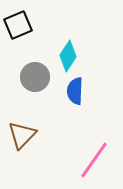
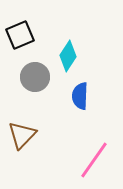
black square: moved 2 px right, 10 px down
blue semicircle: moved 5 px right, 5 px down
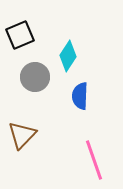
pink line: rotated 54 degrees counterclockwise
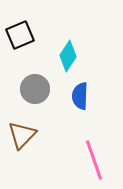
gray circle: moved 12 px down
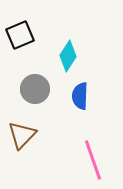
pink line: moved 1 px left
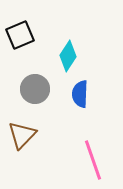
blue semicircle: moved 2 px up
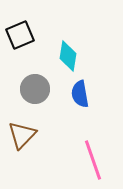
cyan diamond: rotated 24 degrees counterclockwise
blue semicircle: rotated 12 degrees counterclockwise
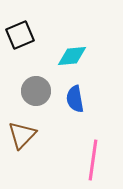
cyan diamond: moved 4 px right; rotated 76 degrees clockwise
gray circle: moved 1 px right, 2 px down
blue semicircle: moved 5 px left, 5 px down
pink line: rotated 27 degrees clockwise
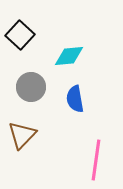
black square: rotated 24 degrees counterclockwise
cyan diamond: moved 3 px left
gray circle: moved 5 px left, 4 px up
pink line: moved 3 px right
